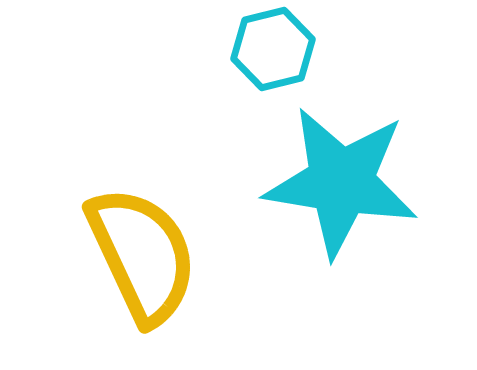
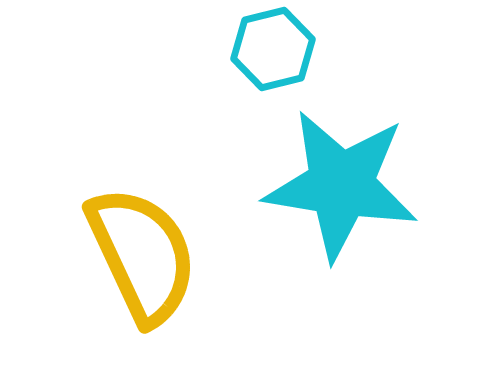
cyan star: moved 3 px down
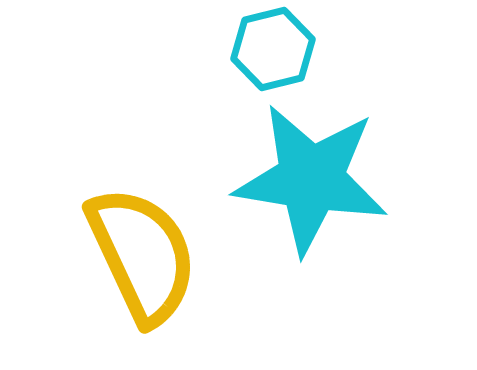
cyan star: moved 30 px left, 6 px up
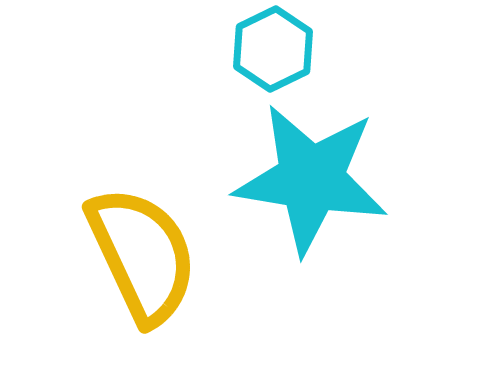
cyan hexagon: rotated 12 degrees counterclockwise
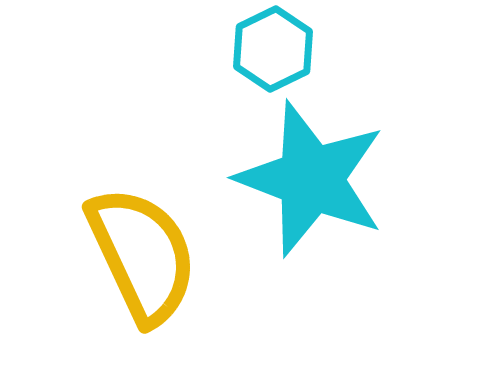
cyan star: rotated 12 degrees clockwise
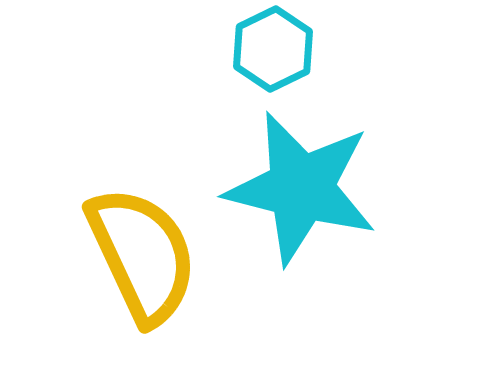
cyan star: moved 10 px left, 9 px down; rotated 7 degrees counterclockwise
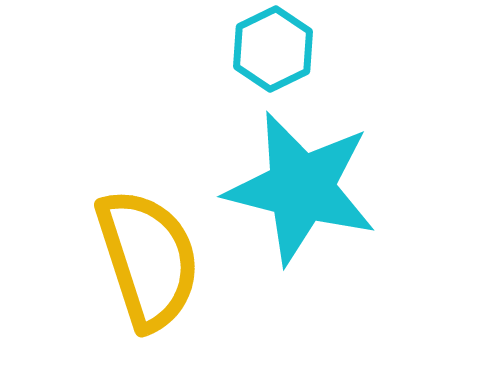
yellow semicircle: moved 6 px right, 4 px down; rotated 7 degrees clockwise
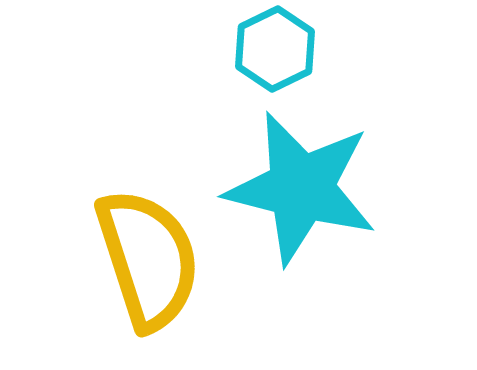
cyan hexagon: moved 2 px right
